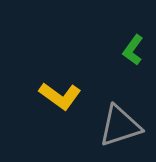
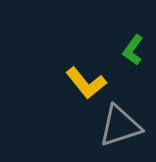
yellow L-shape: moved 26 px right, 13 px up; rotated 15 degrees clockwise
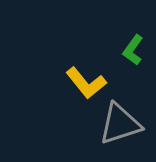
gray triangle: moved 2 px up
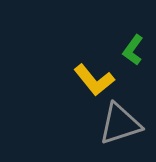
yellow L-shape: moved 8 px right, 3 px up
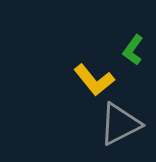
gray triangle: rotated 9 degrees counterclockwise
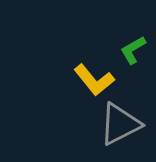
green L-shape: rotated 24 degrees clockwise
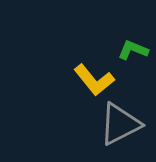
green L-shape: rotated 52 degrees clockwise
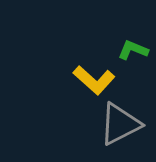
yellow L-shape: rotated 9 degrees counterclockwise
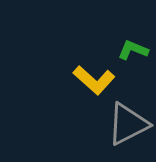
gray triangle: moved 8 px right
